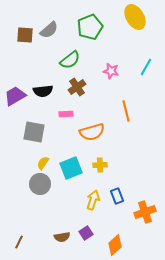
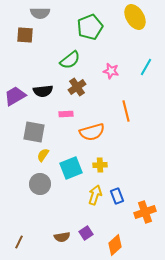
gray semicircle: moved 9 px left, 17 px up; rotated 42 degrees clockwise
yellow semicircle: moved 8 px up
yellow arrow: moved 2 px right, 5 px up
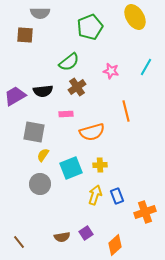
green semicircle: moved 1 px left, 2 px down
brown line: rotated 64 degrees counterclockwise
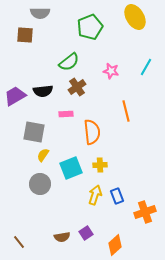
orange semicircle: rotated 80 degrees counterclockwise
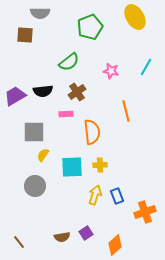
brown cross: moved 5 px down
gray square: rotated 10 degrees counterclockwise
cyan square: moved 1 px right, 1 px up; rotated 20 degrees clockwise
gray circle: moved 5 px left, 2 px down
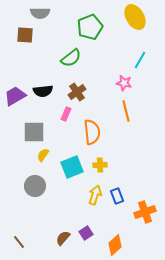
green semicircle: moved 2 px right, 4 px up
cyan line: moved 6 px left, 7 px up
pink star: moved 13 px right, 12 px down
pink rectangle: rotated 64 degrees counterclockwise
cyan square: rotated 20 degrees counterclockwise
brown semicircle: moved 1 px right, 1 px down; rotated 140 degrees clockwise
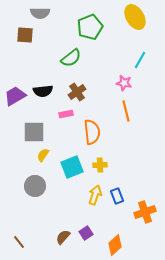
pink rectangle: rotated 56 degrees clockwise
brown semicircle: moved 1 px up
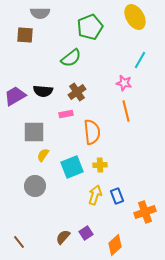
black semicircle: rotated 12 degrees clockwise
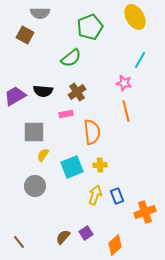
brown square: rotated 24 degrees clockwise
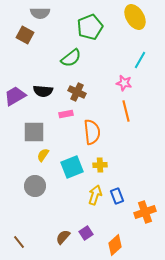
brown cross: rotated 30 degrees counterclockwise
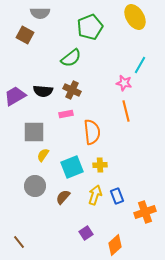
cyan line: moved 5 px down
brown cross: moved 5 px left, 2 px up
brown semicircle: moved 40 px up
